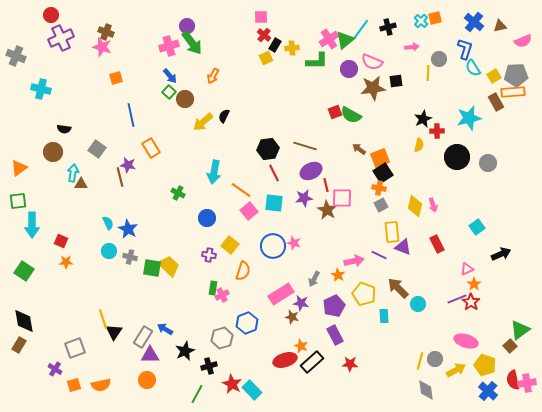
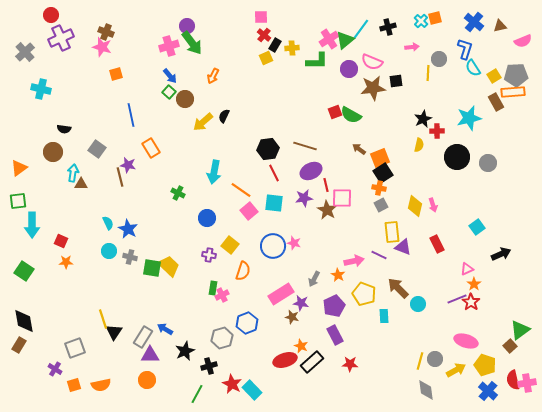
gray cross at (16, 56): moved 9 px right, 4 px up; rotated 24 degrees clockwise
orange square at (116, 78): moved 4 px up
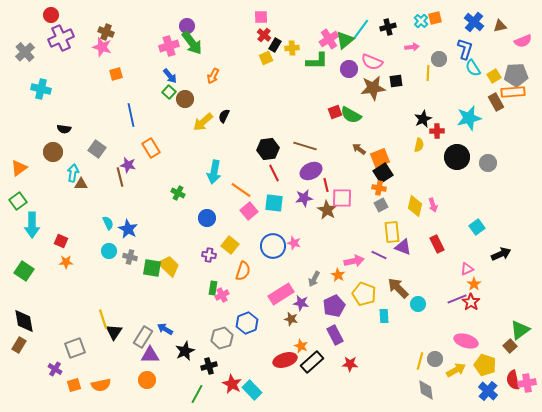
green square at (18, 201): rotated 30 degrees counterclockwise
brown star at (292, 317): moved 1 px left, 2 px down
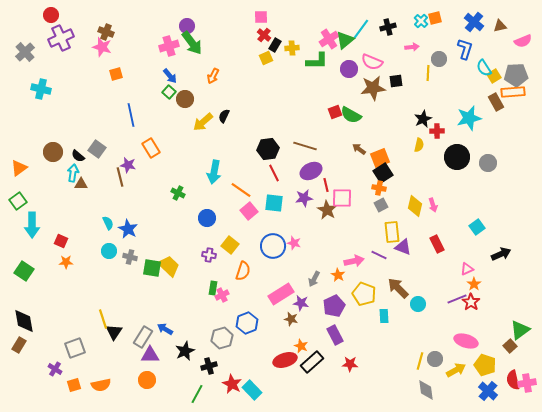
cyan semicircle at (473, 68): moved 11 px right
black semicircle at (64, 129): moved 14 px right, 27 px down; rotated 32 degrees clockwise
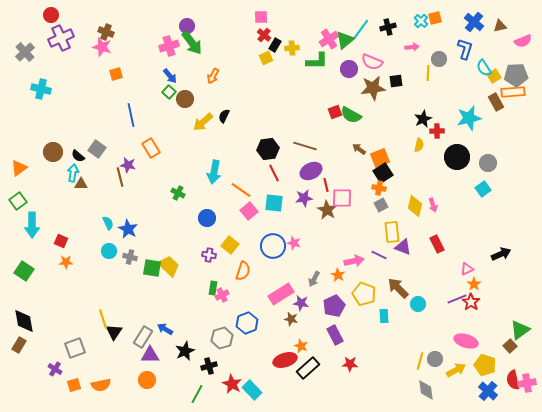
cyan square at (477, 227): moved 6 px right, 38 px up
black rectangle at (312, 362): moved 4 px left, 6 px down
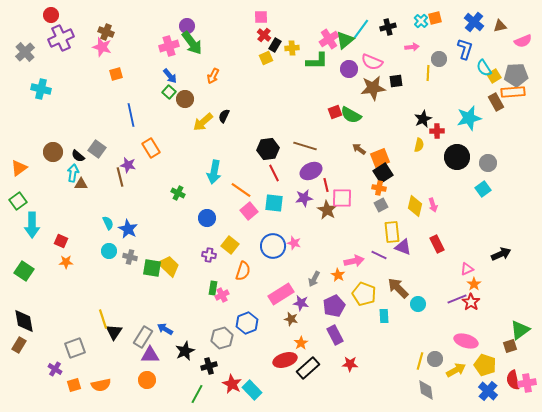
orange star at (301, 346): moved 3 px up; rotated 16 degrees clockwise
brown square at (510, 346): rotated 24 degrees clockwise
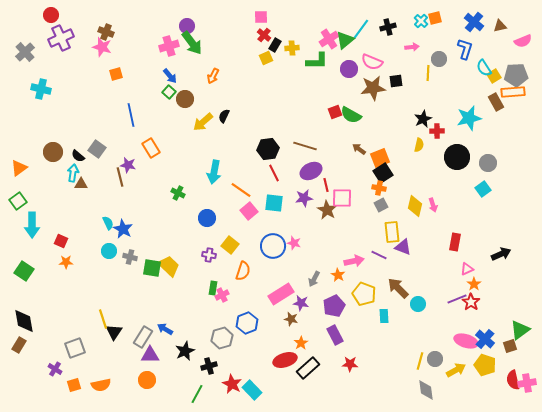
blue star at (128, 229): moved 5 px left
red rectangle at (437, 244): moved 18 px right, 2 px up; rotated 36 degrees clockwise
blue cross at (488, 391): moved 3 px left, 52 px up
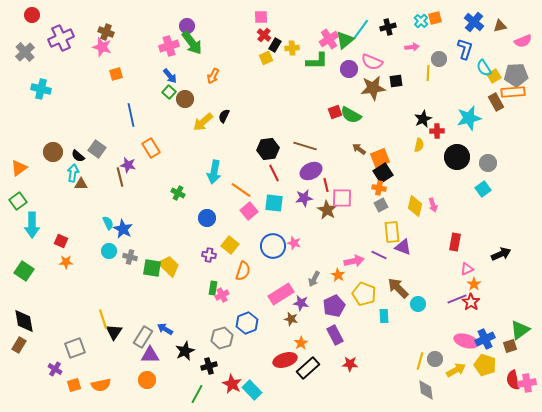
red circle at (51, 15): moved 19 px left
blue cross at (485, 339): rotated 24 degrees clockwise
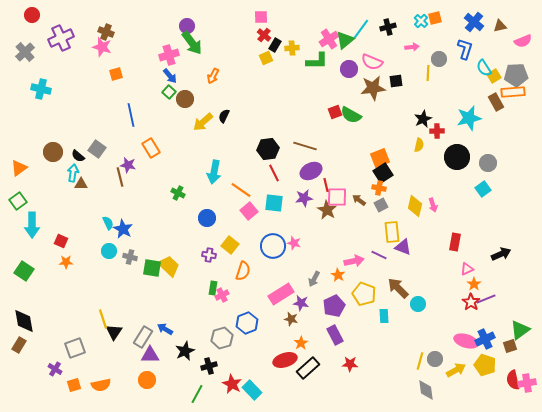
pink cross at (169, 46): moved 9 px down
brown arrow at (359, 149): moved 51 px down
pink square at (342, 198): moved 5 px left, 1 px up
purple line at (457, 299): moved 29 px right
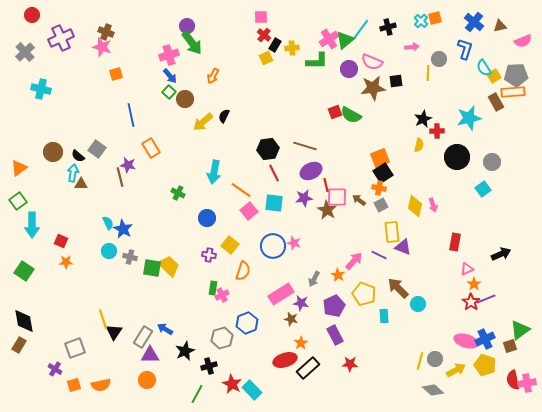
gray circle at (488, 163): moved 4 px right, 1 px up
pink arrow at (354, 261): rotated 36 degrees counterclockwise
gray diamond at (426, 390): moved 7 px right; rotated 40 degrees counterclockwise
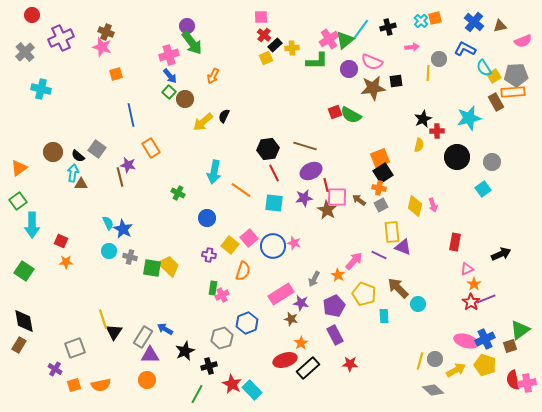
black rectangle at (275, 45): rotated 16 degrees clockwise
blue L-shape at (465, 49): rotated 80 degrees counterclockwise
pink square at (249, 211): moved 27 px down
